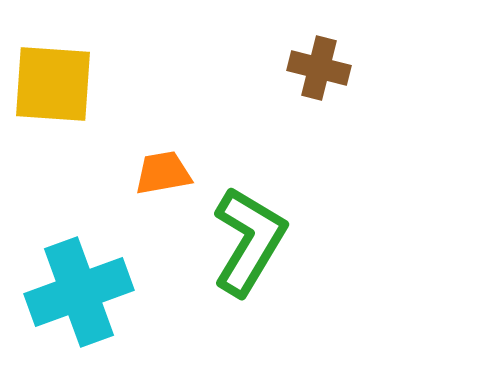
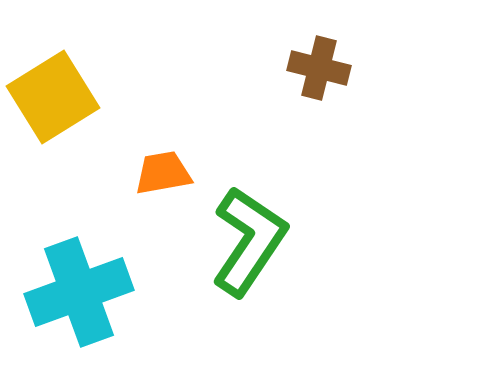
yellow square: moved 13 px down; rotated 36 degrees counterclockwise
green L-shape: rotated 3 degrees clockwise
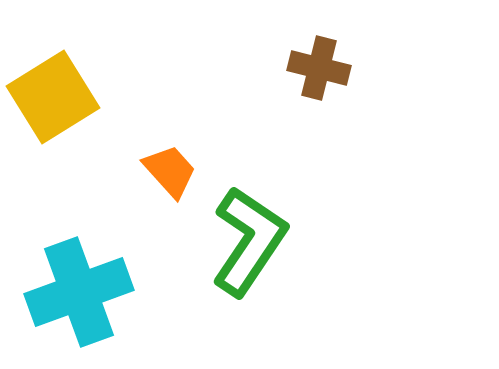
orange trapezoid: moved 7 px right, 2 px up; rotated 58 degrees clockwise
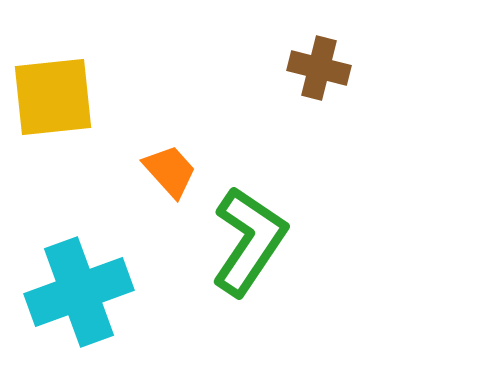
yellow square: rotated 26 degrees clockwise
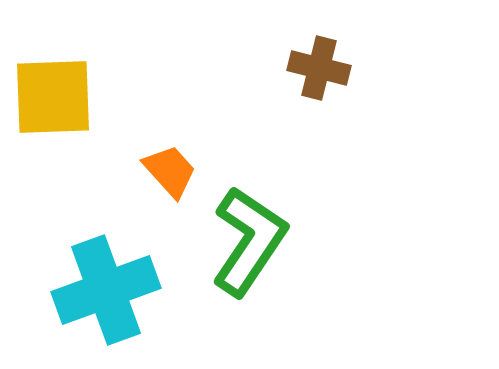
yellow square: rotated 4 degrees clockwise
cyan cross: moved 27 px right, 2 px up
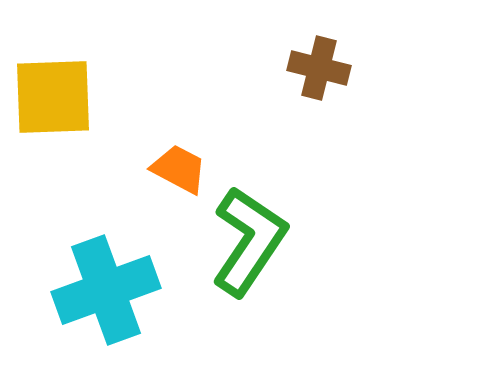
orange trapezoid: moved 9 px right, 2 px up; rotated 20 degrees counterclockwise
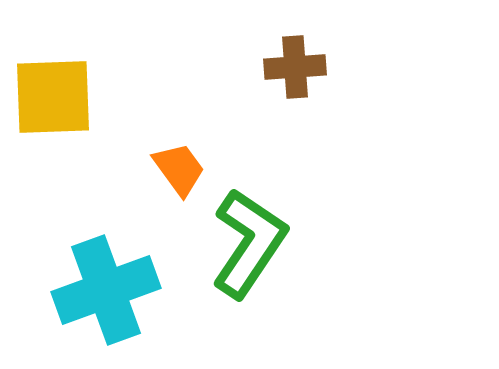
brown cross: moved 24 px left, 1 px up; rotated 18 degrees counterclockwise
orange trapezoid: rotated 26 degrees clockwise
green L-shape: moved 2 px down
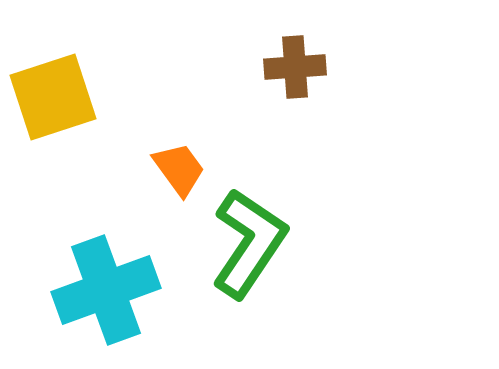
yellow square: rotated 16 degrees counterclockwise
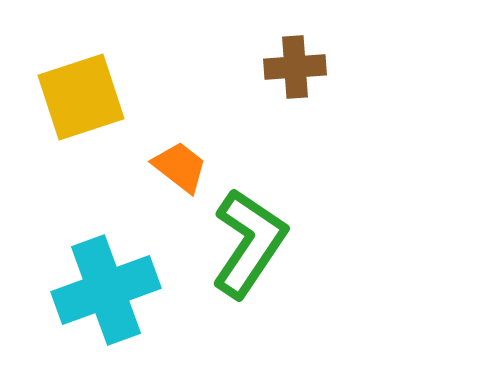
yellow square: moved 28 px right
orange trapezoid: moved 1 px right, 2 px up; rotated 16 degrees counterclockwise
